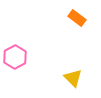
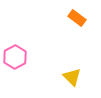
yellow triangle: moved 1 px left, 1 px up
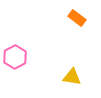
yellow triangle: rotated 36 degrees counterclockwise
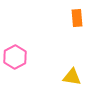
orange rectangle: rotated 48 degrees clockwise
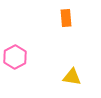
orange rectangle: moved 11 px left
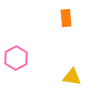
pink hexagon: moved 1 px right, 1 px down
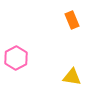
orange rectangle: moved 6 px right, 2 px down; rotated 18 degrees counterclockwise
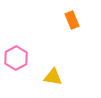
yellow triangle: moved 19 px left
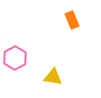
pink hexagon: moved 1 px left
